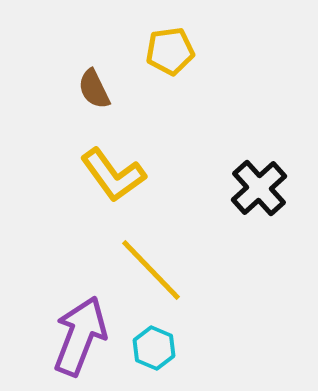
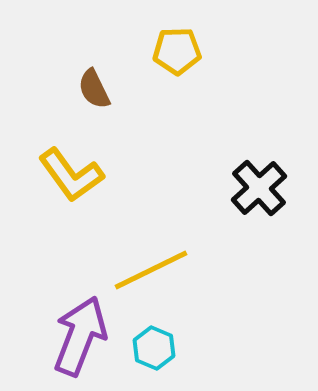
yellow pentagon: moved 7 px right; rotated 6 degrees clockwise
yellow L-shape: moved 42 px left
yellow line: rotated 72 degrees counterclockwise
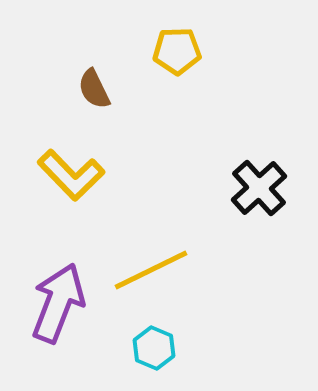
yellow L-shape: rotated 8 degrees counterclockwise
purple arrow: moved 22 px left, 33 px up
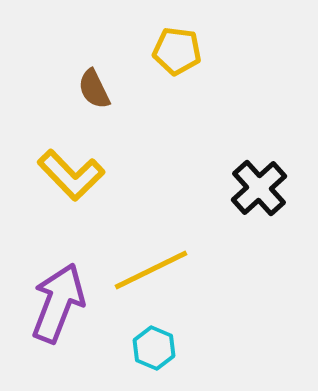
yellow pentagon: rotated 9 degrees clockwise
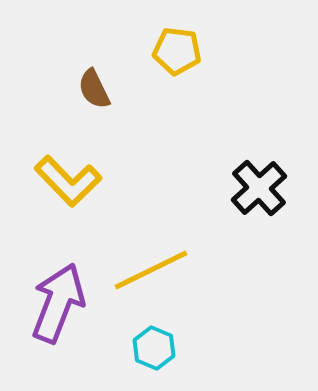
yellow L-shape: moved 3 px left, 6 px down
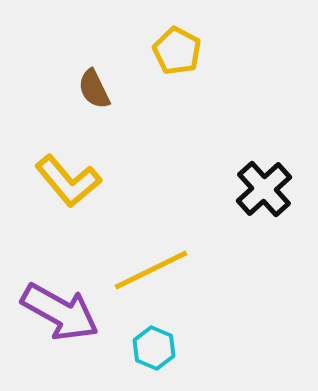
yellow pentagon: rotated 21 degrees clockwise
yellow L-shape: rotated 4 degrees clockwise
black cross: moved 5 px right, 1 px down
purple arrow: moved 2 px right, 9 px down; rotated 98 degrees clockwise
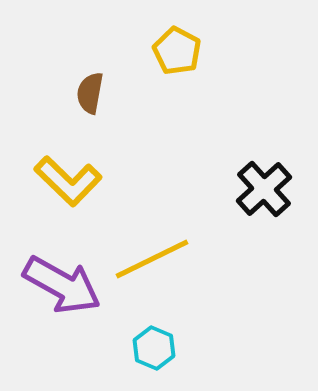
brown semicircle: moved 4 px left, 4 px down; rotated 36 degrees clockwise
yellow L-shape: rotated 6 degrees counterclockwise
yellow line: moved 1 px right, 11 px up
purple arrow: moved 2 px right, 27 px up
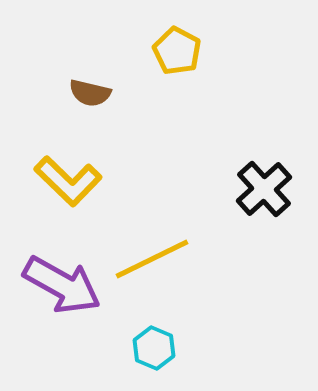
brown semicircle: rotated 87 degrees counterclockwise
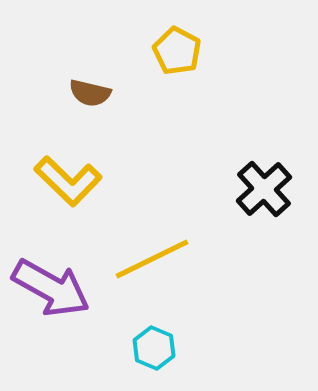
purple arrow: moved 11 px left, 3 px down
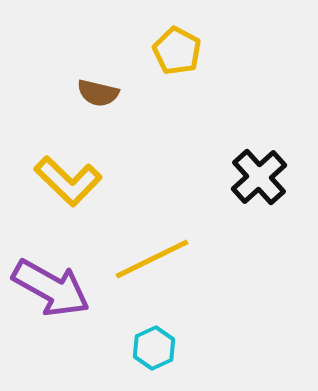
brown semicircle: moved 8 px right
black cross: moved 5 px left, 12 px up
cyan hexagon: rotated 12 degrees clockwise
